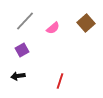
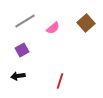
gray line: rotated 15 degrees clockwise
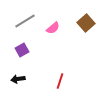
black arrow: moved 3 px down
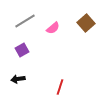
red line: moved 6 px down
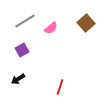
pink semicircle: moved 2 px left
black arrow: rotated 24 degrees counterclockwise
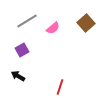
gray line: moved 2 px right
pink semicircle: moved 2 px right
black arrow: moved 3 px up; rotated 64 degrees clockwise
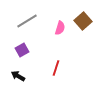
brown square: moved 3 px left, 2 px up
pink semicircle: moved 7 px right; rotated 32 degrees counterclockwise
red line: moved 4 px left, 19 px up
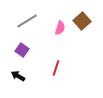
brown square: moved 1 px left
purple square: rotated 24 degrees counterclockwise
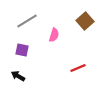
brown square: moved 3 px right
pink semicircle: moved 6 px left, 7 px down
purple square: rotated 24 degrees counterclockwise
red line: moved 22 px right; rotated 49 degrees clockwise
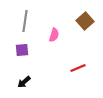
gray line: moved 2 px left; rotated 50 degrees counterclockwise
purple square: rotated 16 degrees counterclockwise
black arrow: moved 6 px right, 6 px down; rotated 72 degrees counterclockwise
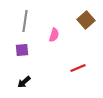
brown square: moved 1 px right, 1 px up
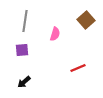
pink semicircle: moved 1 px right, 1 px up
